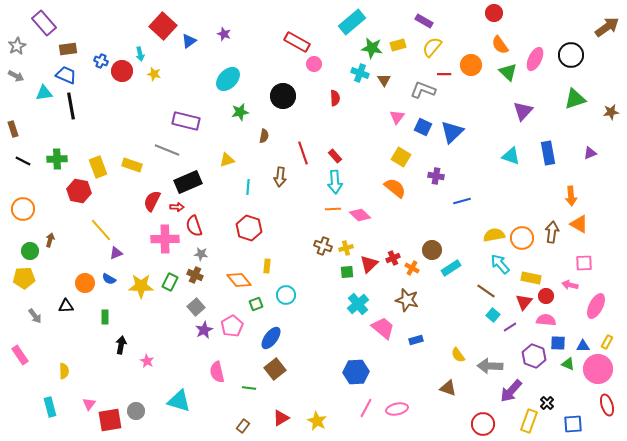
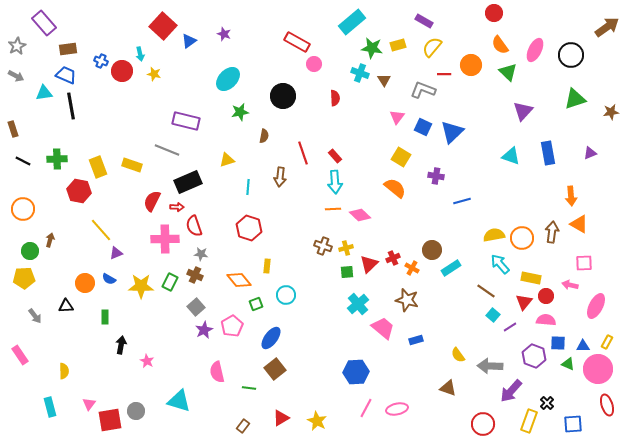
pink ellipse at (535, 59): moved 9 px up
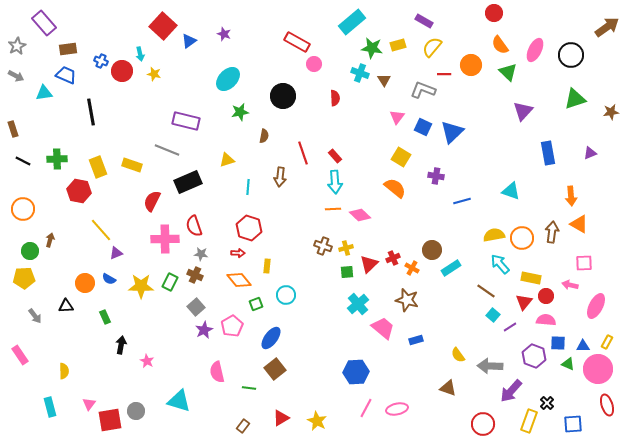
black line at (71, 106): moved 20 px right, 6 px down
cyan triangle at (511, 156): moved 35 px down
red arrow at (177, 207): moved 61 px right, 46 px down
green rectangle at (105, 317): rotated 24 degrees counterclockwise
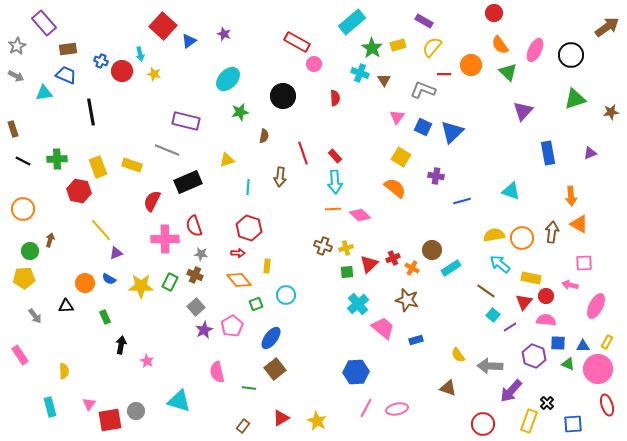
green star at (372, 48): rotated 25 degrees clockwise
cyan arrow at (500, 264): rotated 10 degrees counterclockwise
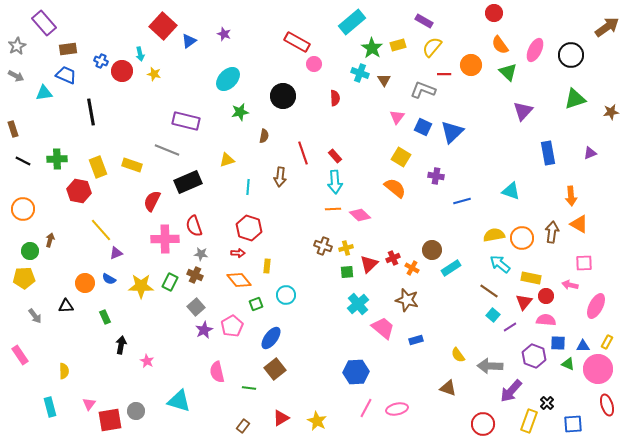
brown line at (486, 291): moved 3 px right
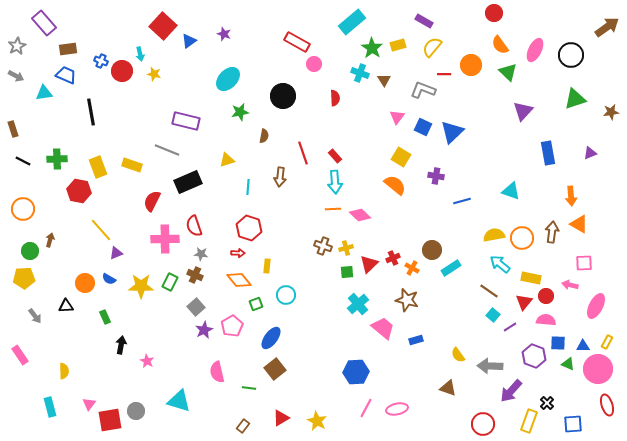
orange semicircle at (395, 188): moved 3 px up
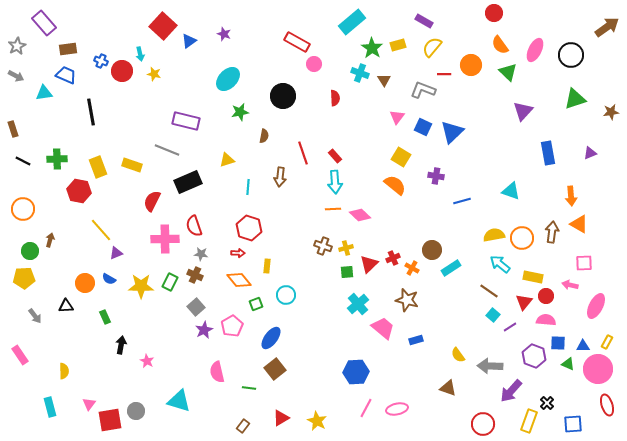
yellow rectangle at (531, 278): moved 2 px right, 1 px up
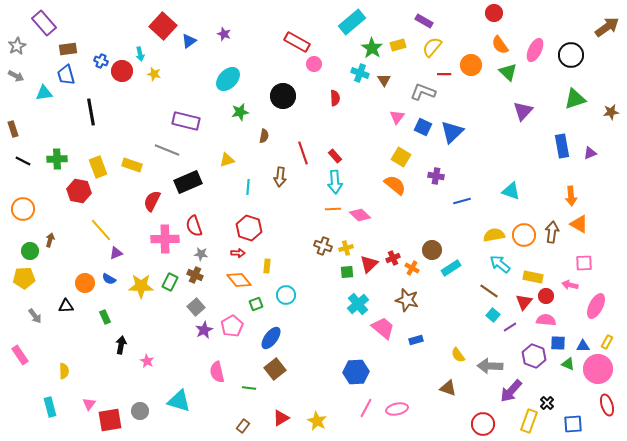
blue trapezoid at (66, 75): rotated 130 degrees counterclockwise
gray L-shape at (423, 90): moved 2 px down
blue rectangle at (548, 153): moved 14 px right, 7 px up
orange circle at (522, 238): moved 2 px right, 3 px up
gray circle at (136, 411): moved 4 px right
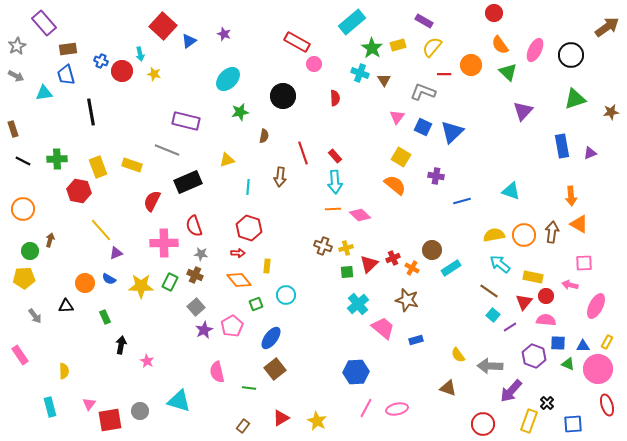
pink cross at (165, 239): moved 1 px left, 4 px down
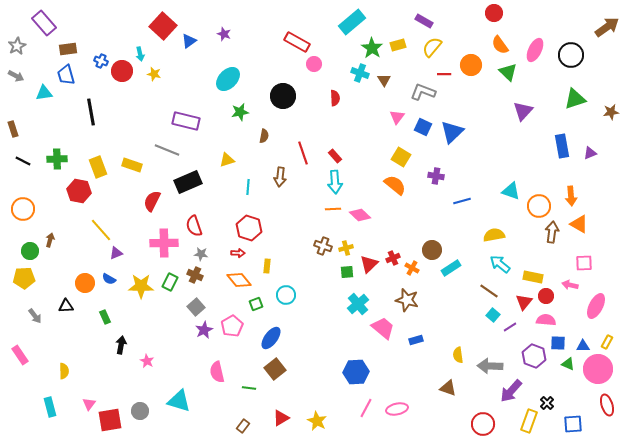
orange circle at (524, 235): moved 15 px right, 29 px up
yellow semicircle at (458, 355): rotated 28 degrees clockwise
